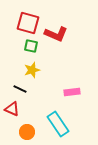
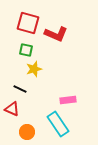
green square: moved 5 px left, 4 px down
yellow star: moved 2 px right, 1 px up
pink rectangle: moved 4 px left, 8 px down
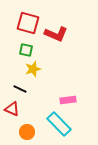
yellow star: moved 1 px left
cyan rectangle: moved 1 px right; rotated 10 degrees counterclockwise
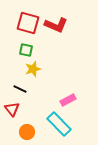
red L-shape: moved 9 px up
pink rectangle: rotated 21 degrees counterclockwise
red triangle: rotated 28 degrees clockwise
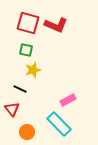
yellow star: moved 1 px down
